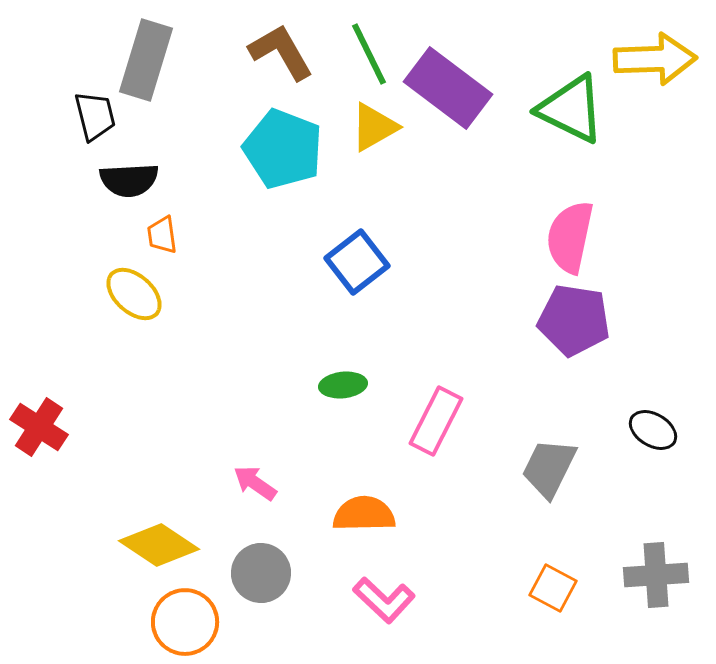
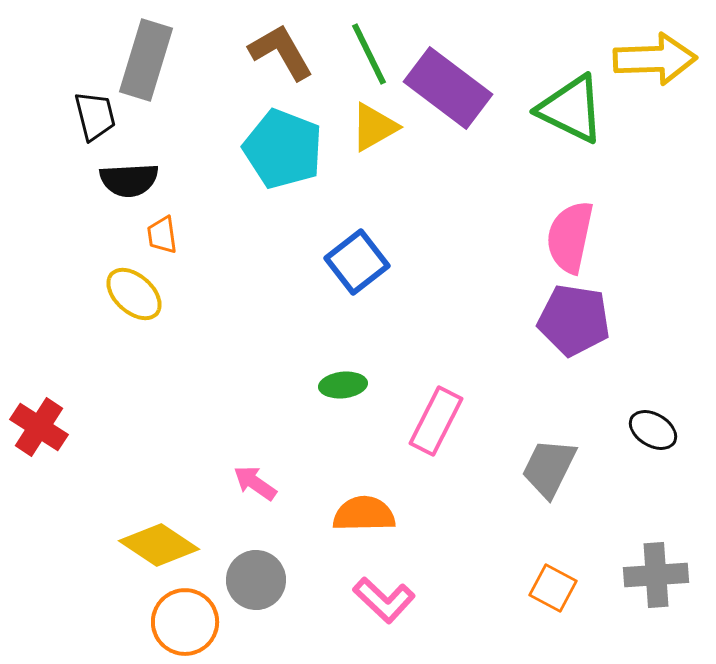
gray circle: moved 5 px left, 7 px down
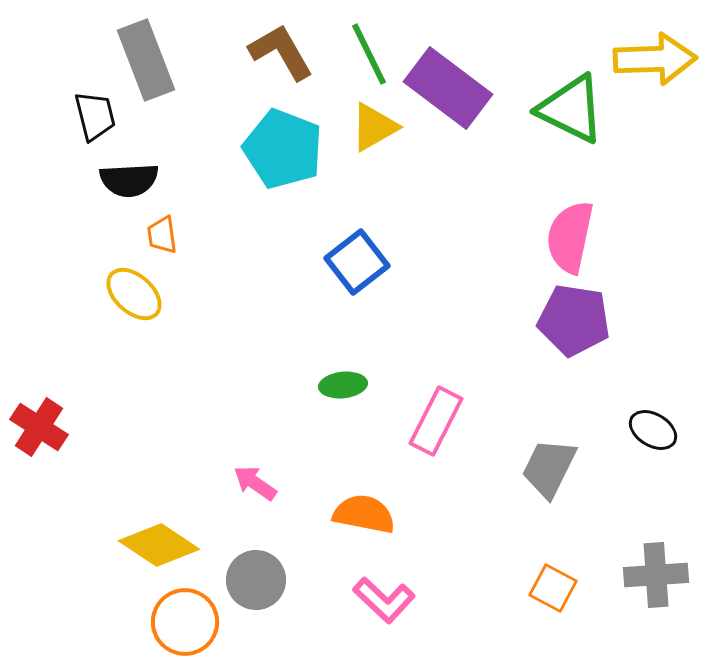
gray rectangle: rotated 38 degrees counterclockwise
orange semicircle: rotated 12 degrees clockwise
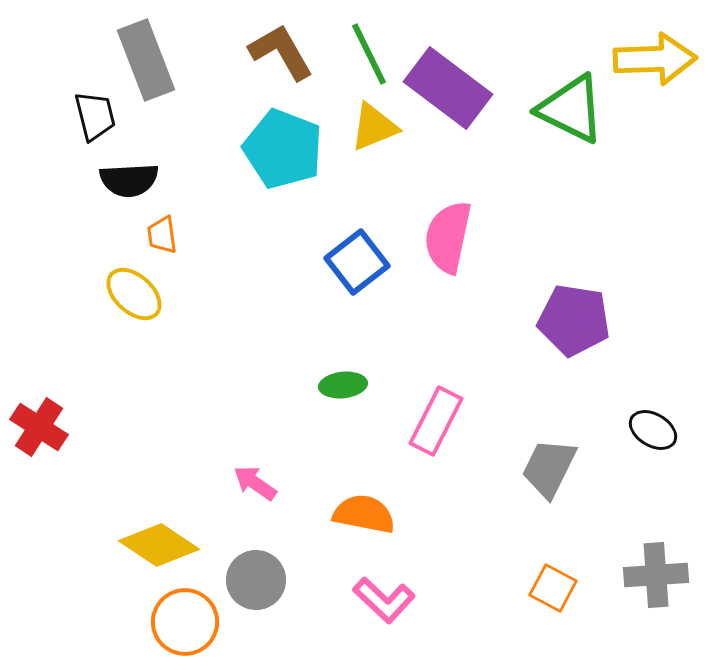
yellow triangle: rotated 8 degrees clockwise
pink semicircle: moved 122 px left
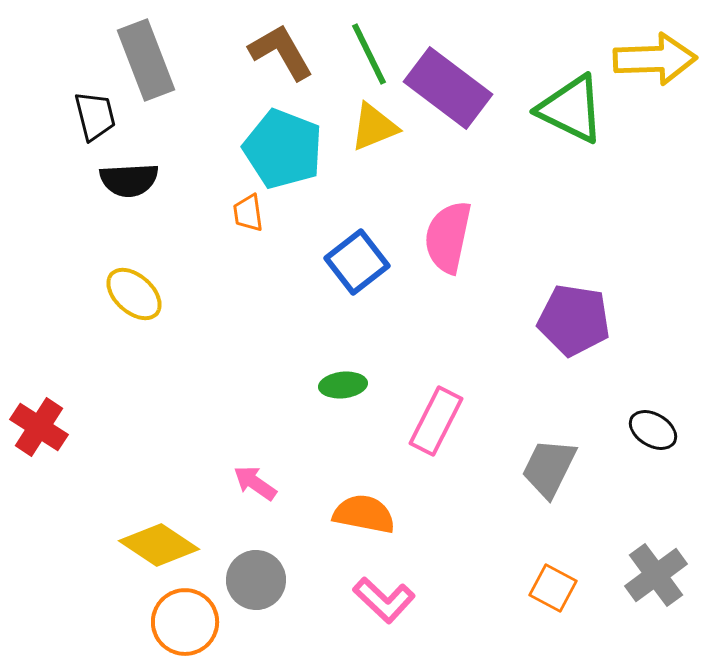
orange trapezoid: moved 86 px right, 22 px up
gray cross: rotated 32 degrees counterclockwise
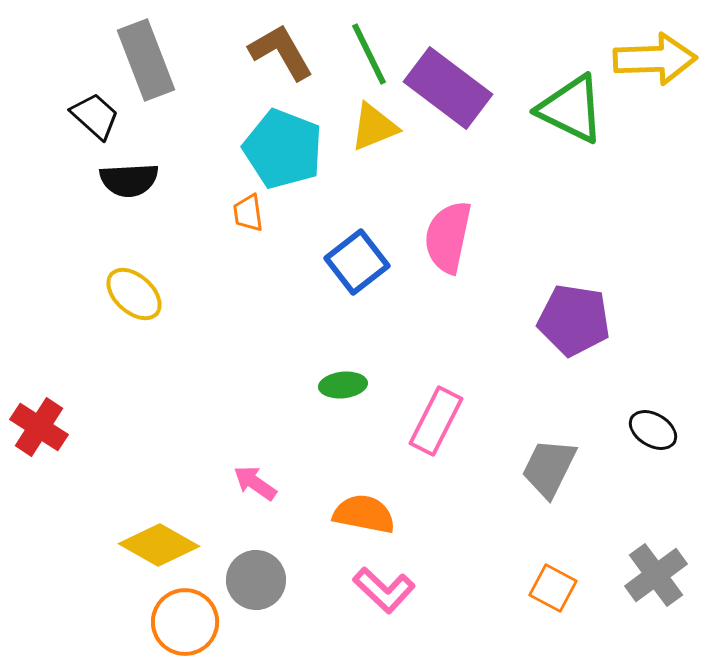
black trapezoid: rotated 34 degrees counterclockwise
yellow diamond: rotated 4 degrees counterclockwise
pink L-shape: moved 10 px up
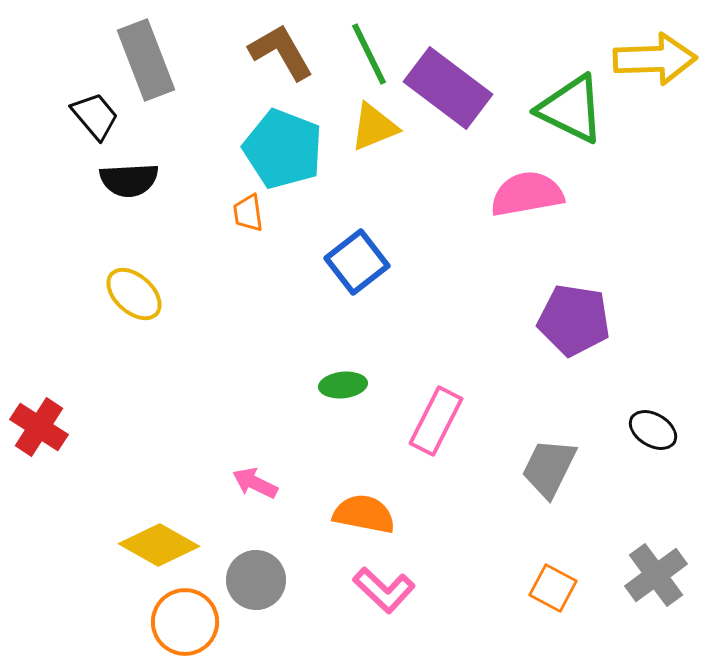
black trapezoid: rotated 8 degrees clockwise
pink semicircle: moved 79 px right, 43 px up; rotated 68 degrees clockwise
pink arrow: rotated 9 degrees counterclockwise
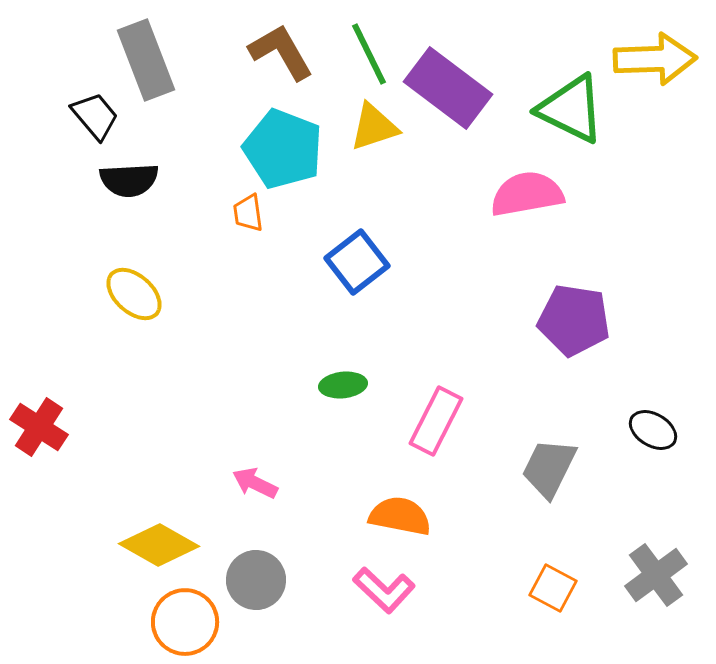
yellow triangle: rotated 4 degrees clockwise
orange semicircle: moved 36 px right, 2 px down
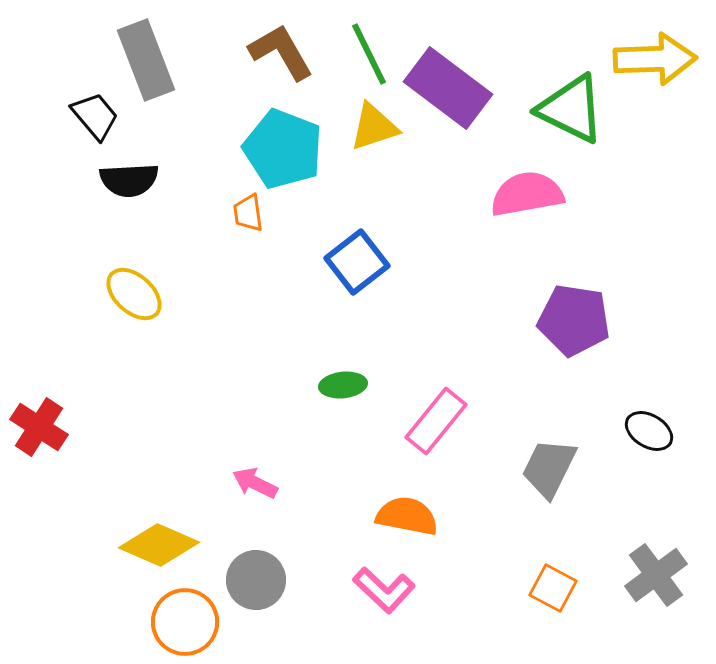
pink rectangle: rotated 12 degrees clockwise
black ellipse: moved 4 px left, 1 px down
orange semicircle: moved 7 px right
yellow diamond: rotated 6 degrees counterclockwise
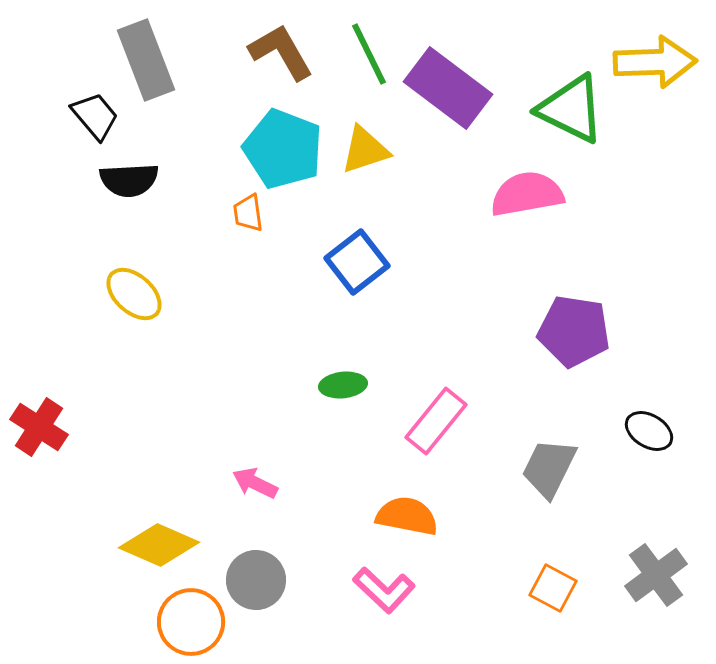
yellow arrow: moved 3 px down
yellow triangle: moved 9 px left, 23 px down
purple pentagon: moved 11 px down
orange circle: moved 6 px right
